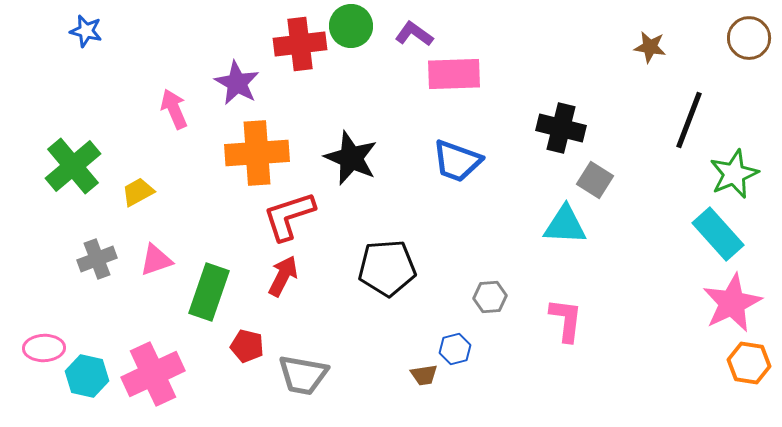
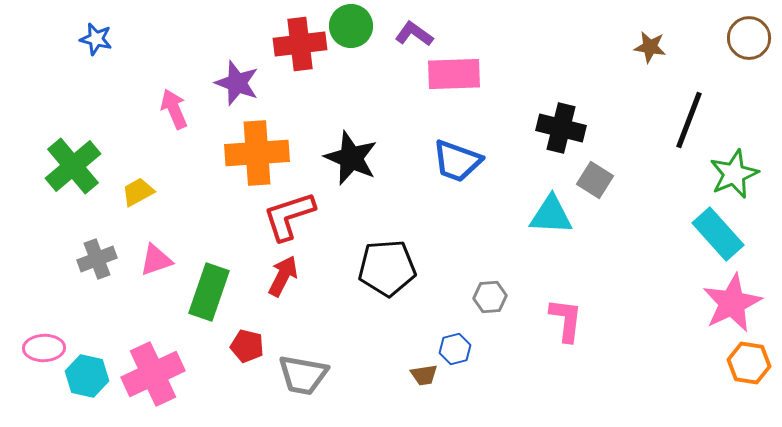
blue star: moved 10 px right, 8 px down
purple star: rotated 9 degrees counterclockwise
cyan triangle: moved 14 px left, 10 px up
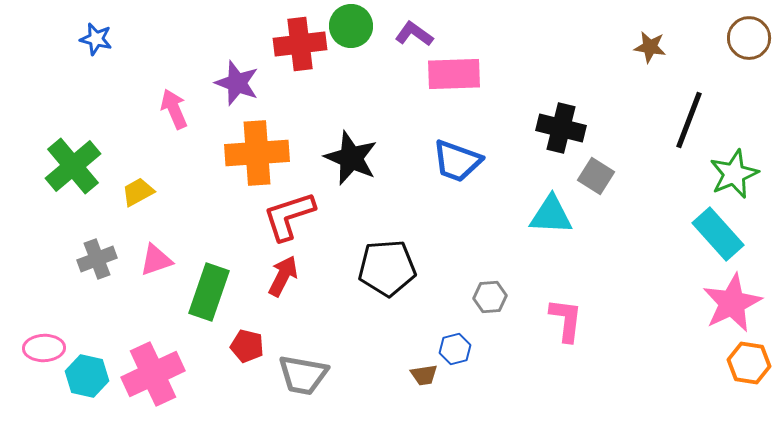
gray square: moved 1 px right, 4 px up
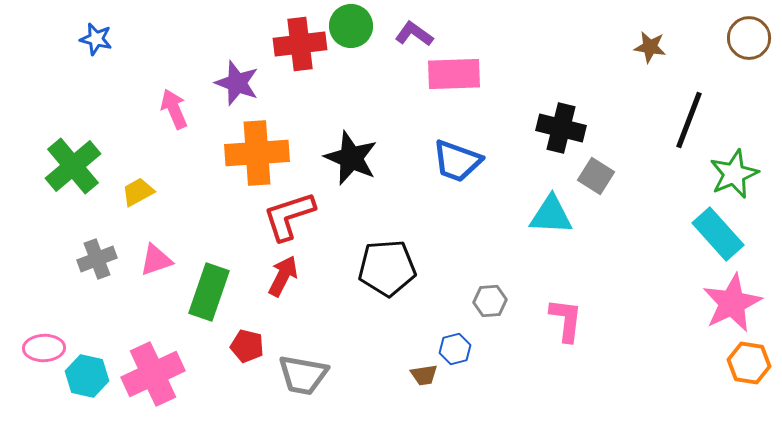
gray hexagon: moved 4 px down
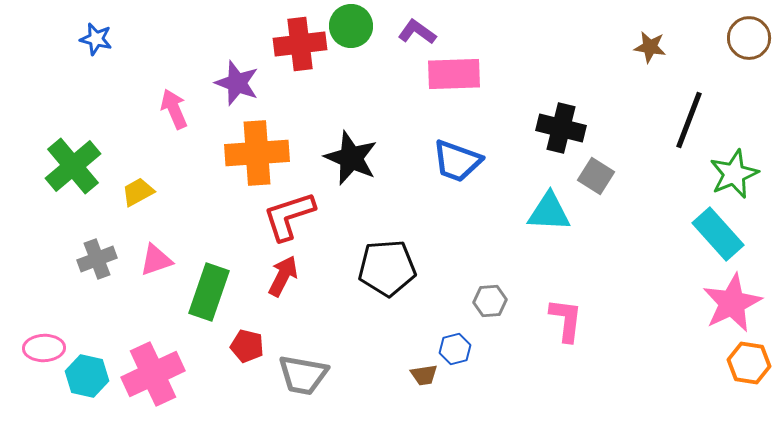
purple L-shape: moved 3 px right, 2 px up
cyan triangle: moved 2 px left, 3 px up
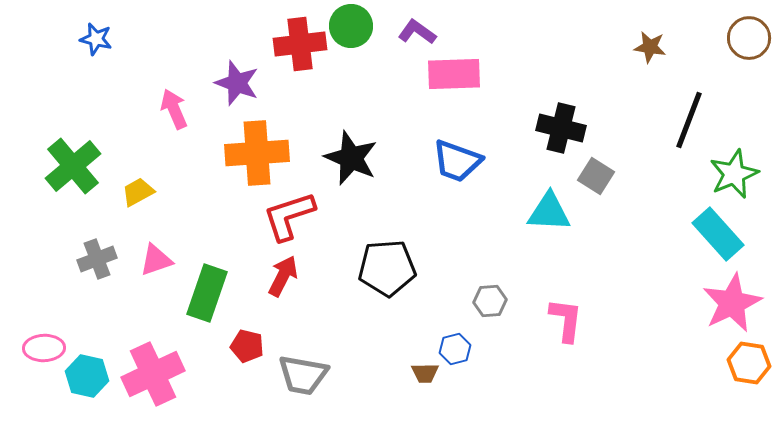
green rectangle: moved 2 px left, 1 px down
brown trapezoid: moved 1 px right, 2 px up; rotated 8 degrees clockwise
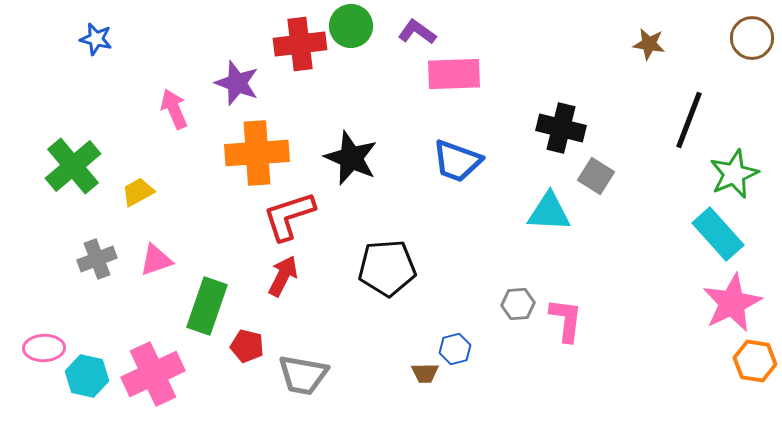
brown circle: moved 3 px right
brown star: moved 1 px left, 3 px up
green rectangle: moved 13 px down
gray hexagon: moved 28 px right, 3 px down
orange hexagon: moved 6 px right, 2 px up
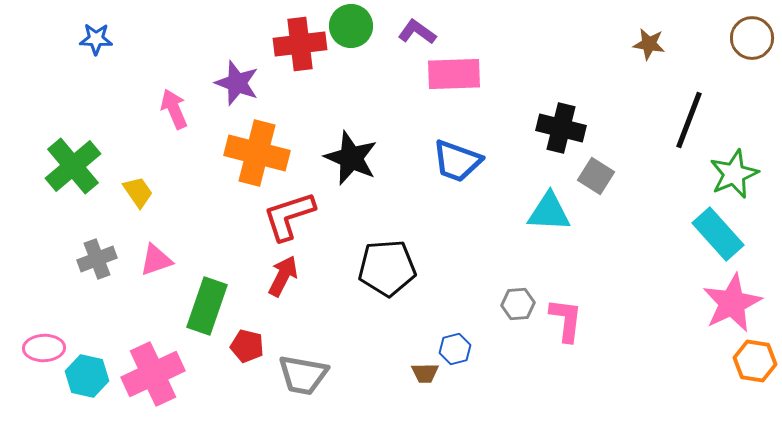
blue star: rotated 12 degrees counterclockwise
orange cross: rotated 18 degrees clockwise
yellow trapezoid: rotated 84 degrees clockwise
